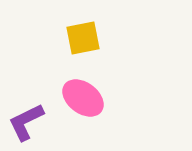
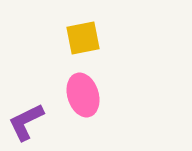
pink ellipse: moved 3 px up; rotated 36 degrees clockwise
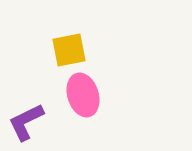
yellow square: moved 14 px left, 12 px down
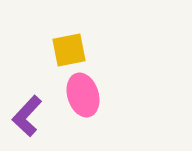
purple L-shape: moved 1 px right, 6 px up; rotated 21 degrees counterclockwise
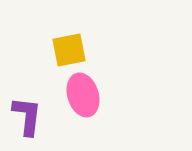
purple L-shape: rotated 144 degrees clockwise
